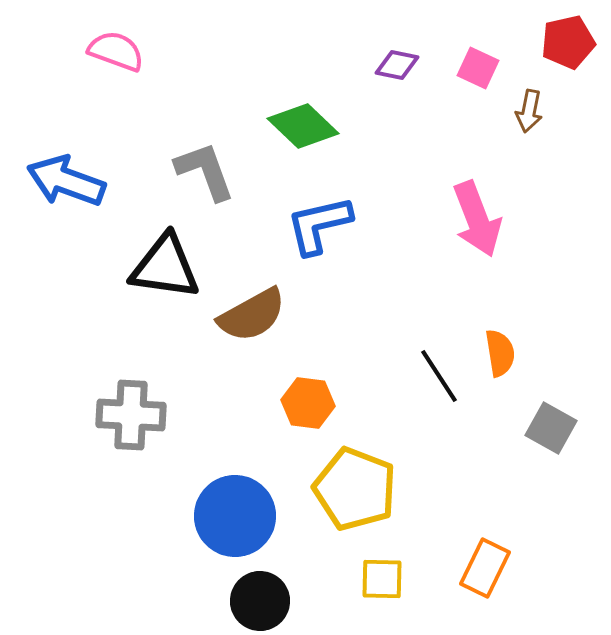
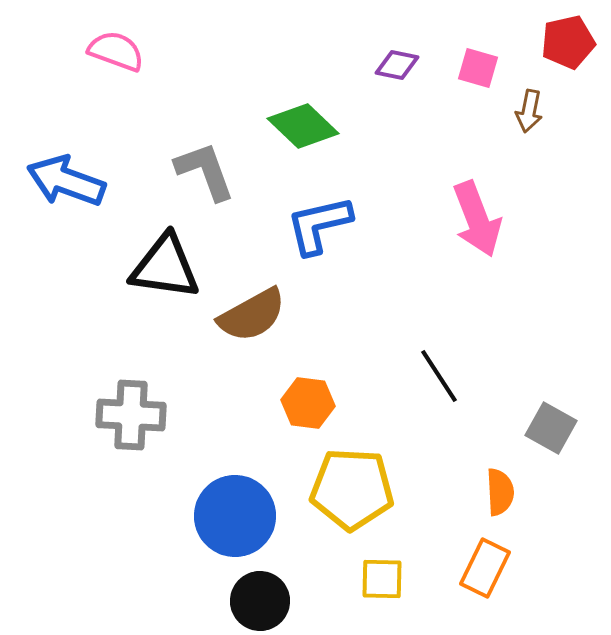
pink square: rotated 9 degrees counterclockwise
orange semicircle: moved 139 px down; rotated 6 degrees clockwise
yellow pentagon: moved 3 px left; rotated 18 degrees counterclockwise
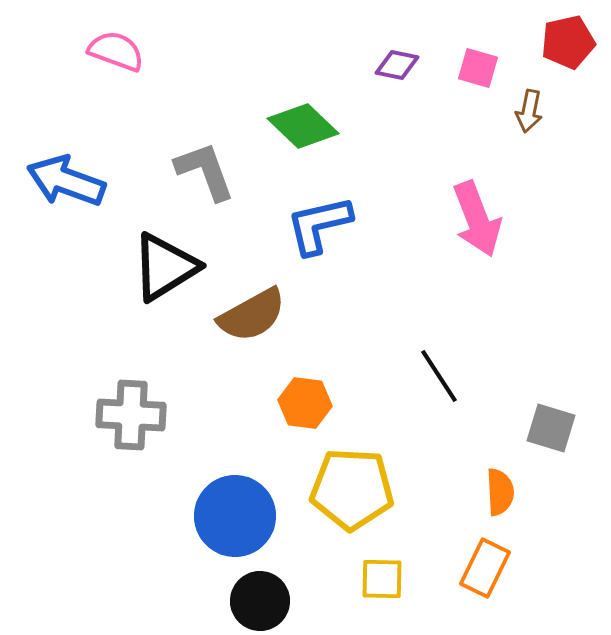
black triangle: rotated 40 degrees counterclockwise
orange hexagon: moved 3 px left
gray square: rotated 12 degrees counterclockwise
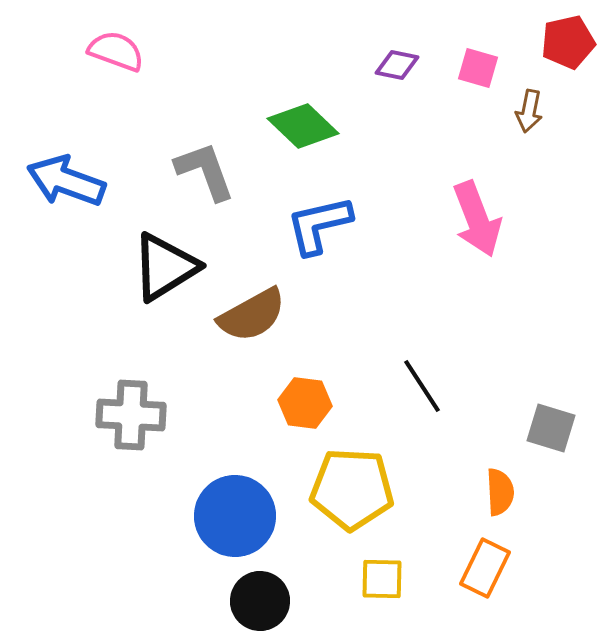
black line: moved 17 px left, 10 px down
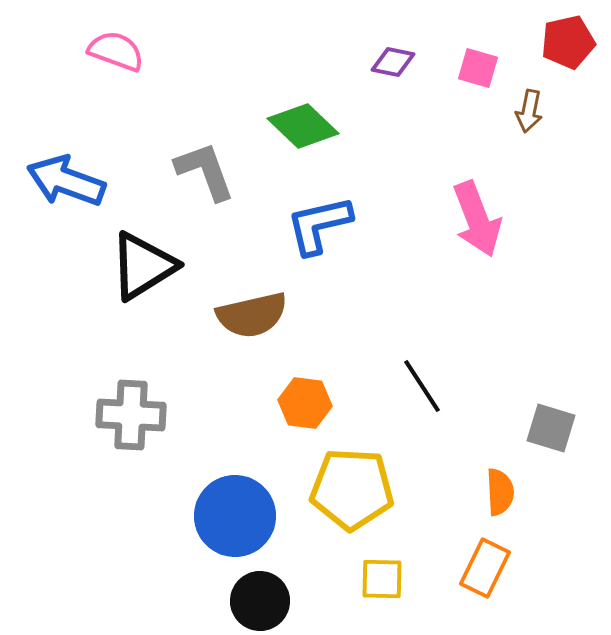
purple diamond: moved 4 px left, 3 px up
black triangle: moved 22 px left, 1 px up
brown semicircle: rotated 16 degrees clockwise
